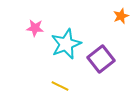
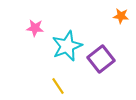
orange star: rotated 28 degrees clockwise
cyan star: moved 1 px right, 2 px down
yellow line: moved 2 px left; rotated 30 degrees clockwise
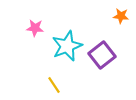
purple square: moved 1 px right, 4 px up
yellow line: moved 4 px left, 1 px up
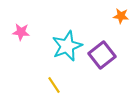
pink star: moved 14 px left, 4 px down
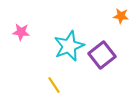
cyan star: moved 2 px right
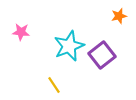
orange star: moved 2 px left; rotated 21 degrees counterclockwise
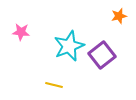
yellow line: rotated 42 degrees counterclockwise
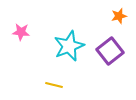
purple square: moved 8 px right, 4 px up
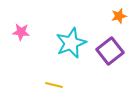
cyan star: moved 2 px right, 3 px up
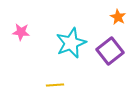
orange star: moved 1 px left, 1 px down; rotated 28 degrees counterclockwise
yellow line: moved 1 px right; rotated 18 degrees counterclockwise
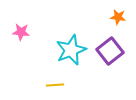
orange star: rotated 21 degrees counterclockwise
cyan star: moved 7 px down
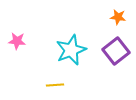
pink star: moved 4 px left, 9 px down
purple square: moved 6 px right
